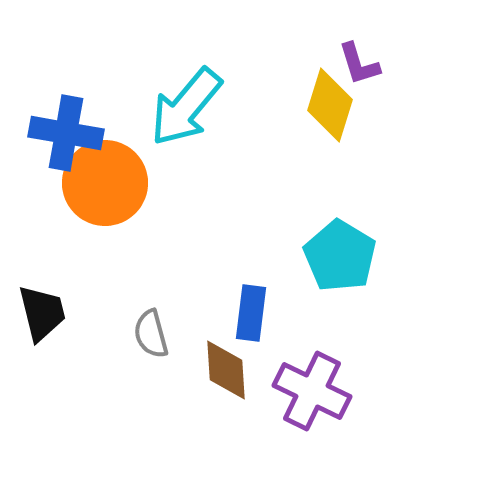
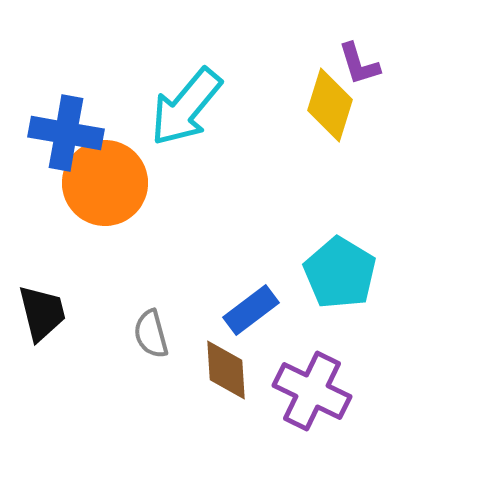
cyan pentagon: moved 17 px down
blue rectangle: moved 3 px up; rotated 46 degrees clockwise
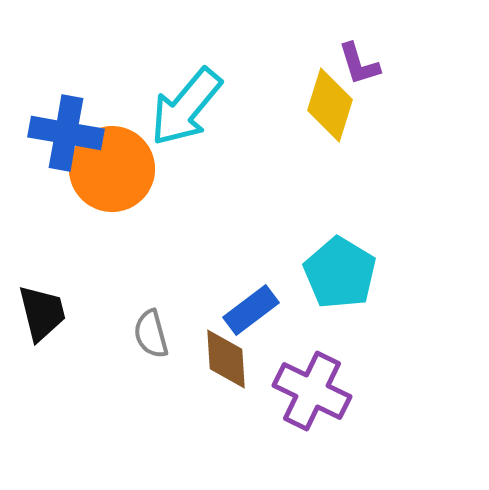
orange circle: moved 7 px right, 14 px up
brown diamond: moved 11 px up
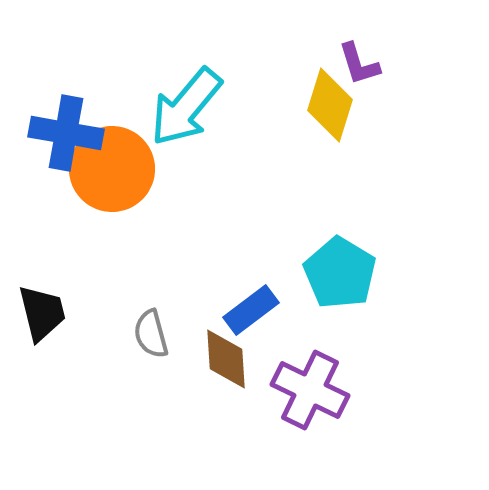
purple cross: moved 2 px left, 1 px up
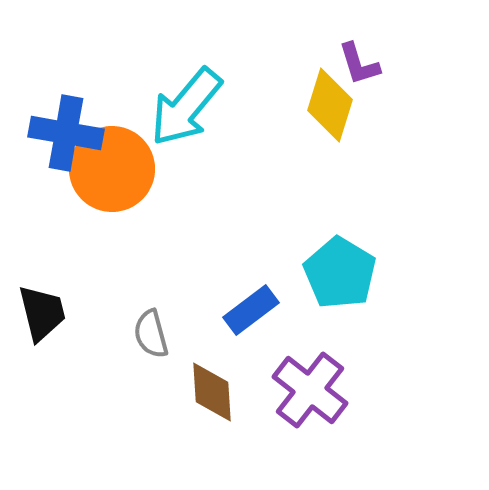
brown diamond: moved 14 px left, 33 px down
purple cross: rotated 12 degrees clockwise
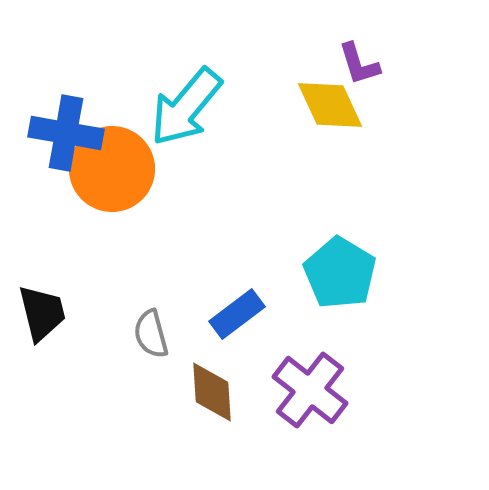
yellow diamond: rotated 42 degrees counterclockwise
blue rectangle: moved 14 px left, 4 px down
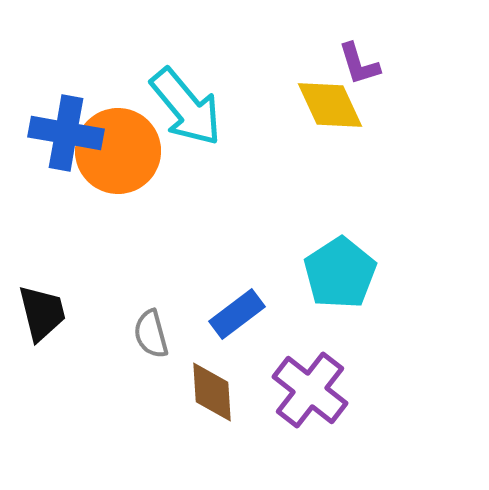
cyan arrow: rotated 80 degrees counterclockwise
orange circle: moved 6 px right, 18 px up
cyan pentagon: rotated 8 degrees clockwise
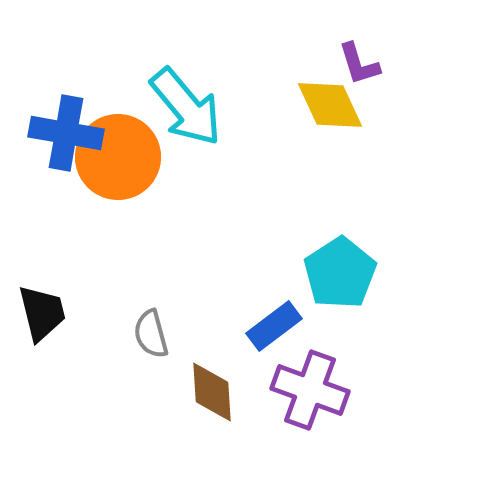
orange circle: moved 6 px down
blue rectangle: moved 37 px right, 12 px down
purple cross: rotated 18 degrees counterclockwise
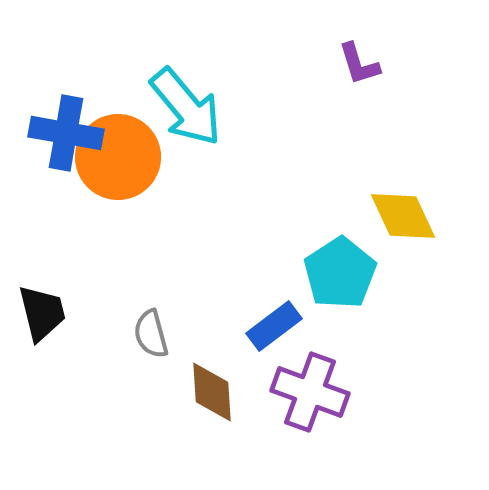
yellow diamond: moved 73 px right, 111 px down
purple cross: moved 2 px down
